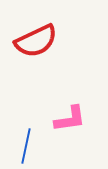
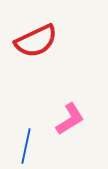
pink L-shape: rotated 24 degrees counterclockwise
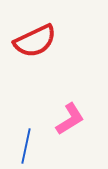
red semicircle: moved 1 px left
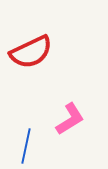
red semicircle: moved 4 px left, 11 px down
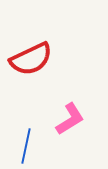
red semicircle: moved 7 px down
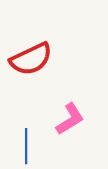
blue line: rotated 12 degrees counterclockwise
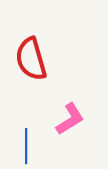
red semicircle: rotated 99 degrees clockwise
